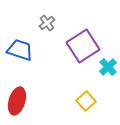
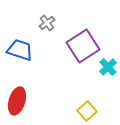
yellow square: moved 1 px right, 10 px down
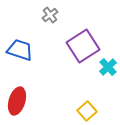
gray cross: moved 3 px right, 8 px up
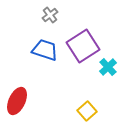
blue trapezoid: moved 25 px right
red ellipse: rotated 8 degrees clockwise
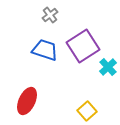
red ellipse: moved 10 px right
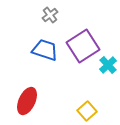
cyan cross: moved 2 px up
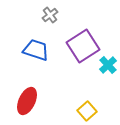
blue trapezoid: moved 9 px left
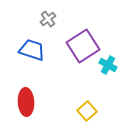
gray cross: moved 2 px left, 4 px down
blue trapezoid: moved 4 px left
cyan cross: rotated 18 degrees counterclockwise
red ellipse: moved 1 px left, 1 px down; rotated 28 degrees counterclockwise
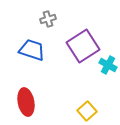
gray cross: rotated 21 degrees clockwise
red ellipse: rotated 8 degrees counterclockwise
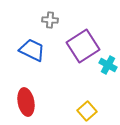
gray cross: moved 2 px right, 1 px down; rotated 21 degrees clockwise
blue trapezoid: rotated 8 degrees clockwise
